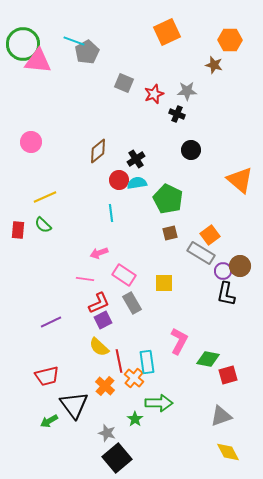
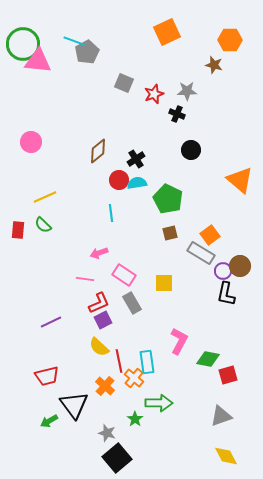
yellow diamond at (228, 452): moved 2 px left, 4 px down
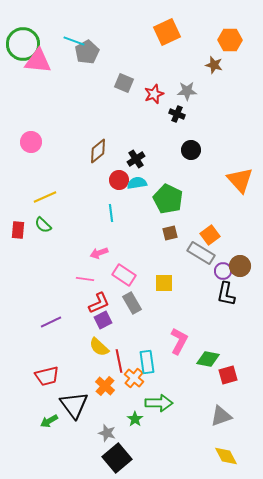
orange triangle at (240, 180): rotated 8 degrees clockwise
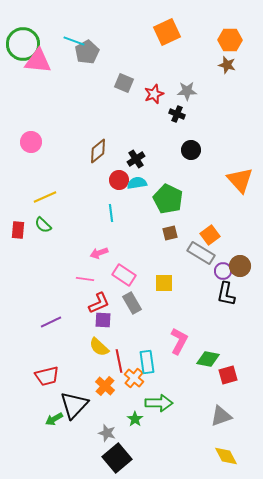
brown star at (214, 65): moved 13 px right
purple square at (103, 320): rotated 30 degrees clockwise
black triangle at (74, 405): rotated 20 degrees clockwise
green arrow at (49, 421): moved 5 px right, 2 px up
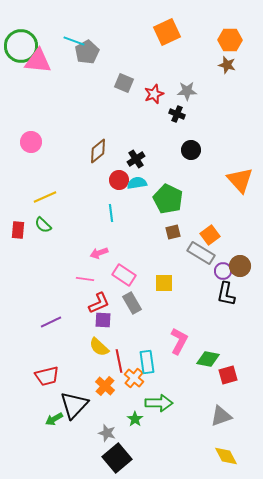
green circle at (23, 44): moved 2 px left, 2 px down
brown square at (170, 233): moved 3 px right, 1 px up
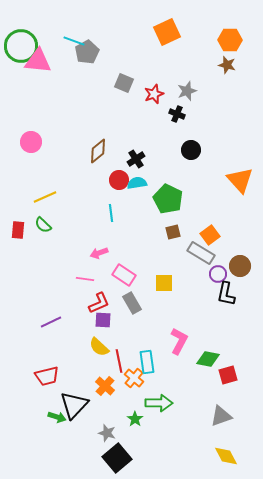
gray star at (187, 91): rotated 18 degrees counterclockwise
purple circle at (223, 271): moved 5 px left, 3 px down
green arrow at (54, 419): moved 3 px right, 2 px up; rotated 132 degrees counterclockwise
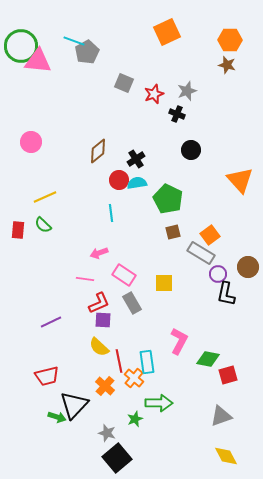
brown circle at (240, 266): moved 8 px right, 1 px down
green star at (135, 419): rotated 14 degrees clockwise
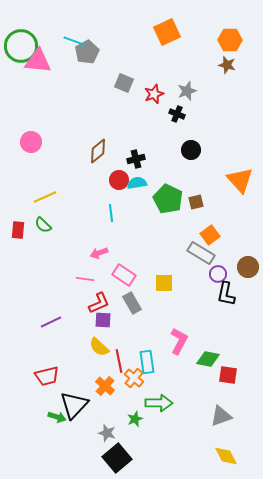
black cross at (136, 159): rotated 18 degrees clockwise
brown square at (173, 232): moved 23 px right, 30 px up
red square at (228, 375): rotated 24 degrees clockwise
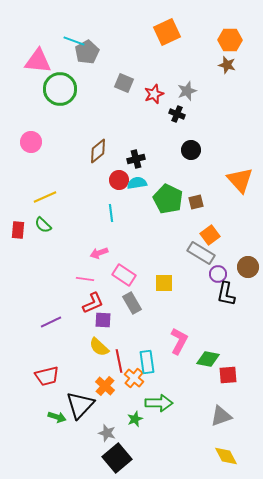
green circle at (21, 46): moved 39 px right, 43 px down
red L-shape at (99, 303): moved 6 px left
red square at (228, 375): rotated 12 degrees counterclockwise
black triangle at (74, 405): moved 6 px right
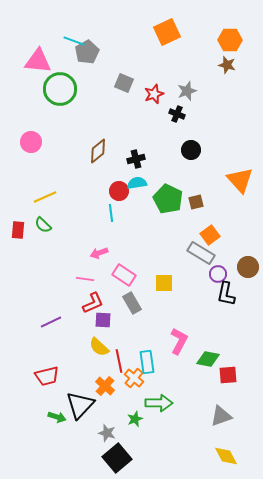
red circle at (119, 180): moved 11 px down
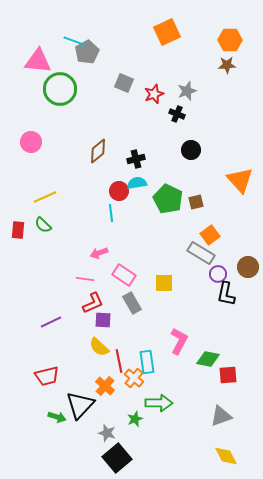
brown star at (227, 65): rotated 18 degrees counterclockwise
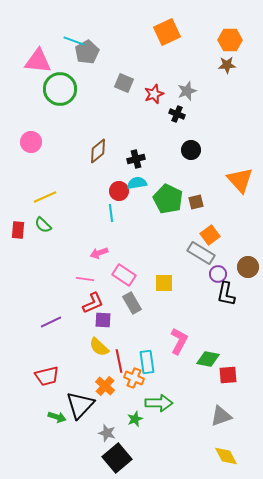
orange cross at (134, 378): rotated 18 degrees counterclockwise
